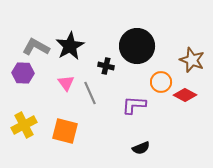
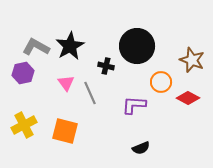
purple hexagon: rotated 15 degrees counterclockwise
red diamond: moved 3 px right, 3 px down
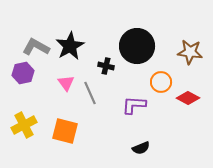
brown star: moved 2 px left, 8 px up; rotated 15 degrees counterclockwise
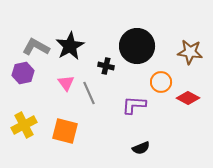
gray line: moved 1 px left
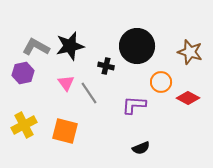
black star: rotated 16 degrees clockwise
brown star: rotated 10 degrees clockwise
gray line: rotated 10 degrees counterclockwise
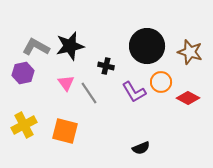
black circle: moved 10 px right
purple L-shape: moved 13 px up; rotated 125 degrees counterclockwise
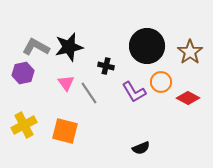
black star: moved 1 px left, 1 px down
brown star: rotated 20 degrees clockwise
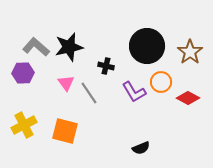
gray L-shape: rotated 12 degrees clockwise
purple hexagon: rotated 10 degrees clockwise
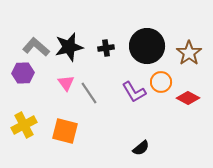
brown star: moved 1 px left, 1 px down
black cross: moved 18 px up; rotated 21 degrees counterclockwise
black semicircle: rotated 18 degrees counterclockwise
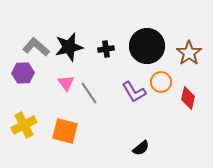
black cross: moved 1 px down
red diamond: rotated 75 degrees clockwise
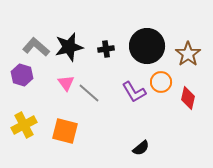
brown star: moved 1 px left, 1 px down
purple hexagon: moved 1 px left, 2 px down; rotated 20 degrees clockwise
gray line: rotated 15 degrees counterclockwise
